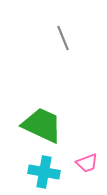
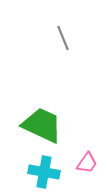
pink trapezoid: rotated 35 degrees counterclockwise
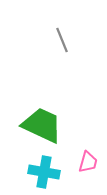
gray line: moved 1 px left, 2 px down
pink trapezoid: moved 1 px right, 1 px up; rotated 20 degrees counterclockwise
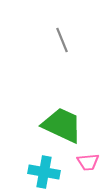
green trapezoid: moved 20 px right
pink trapezoid: rotated 70 degrees clockwise
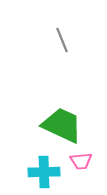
pink trapezoid: moved 7 px left, 1 px up
cyan cross: rotated 12 degrees counterclockwise
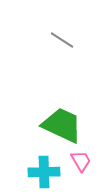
gray line: rotated 35 degrees counterclockwise
pink trapezoid: rotated 115 degrees counterclockwise
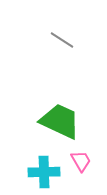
green trapezoid: moved 2 px left, 4 px up
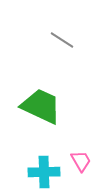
green trapezoid: moved 19 px left, 15 px up
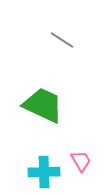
green trapezoid: moved 2 px right, 1 px up
